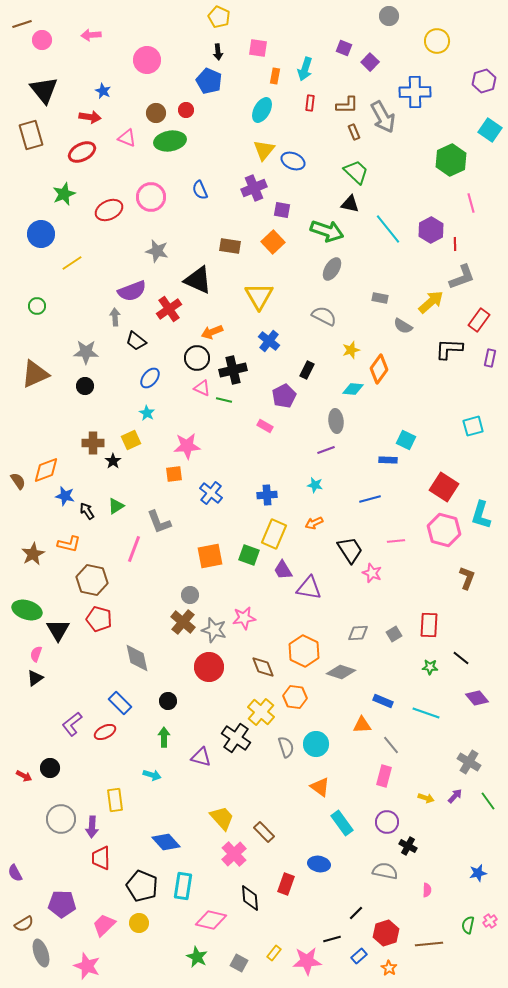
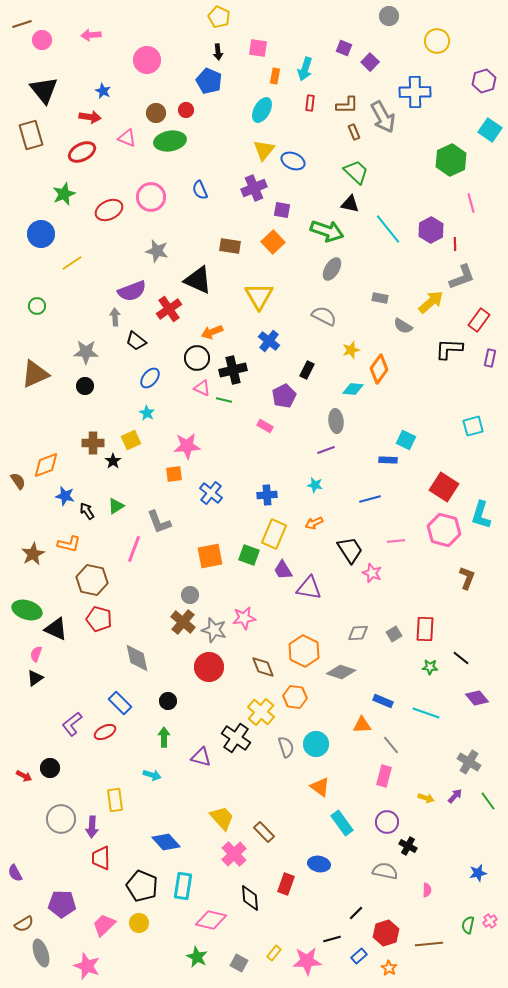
orange diamond at (46, 470): moved 5 px up
red rectangle at (429, 625): moved 4 px left, 4 px down
black triangle at (58, 630): moved 2 px left, 1 px up; rotated 35 degrees counterclockwise
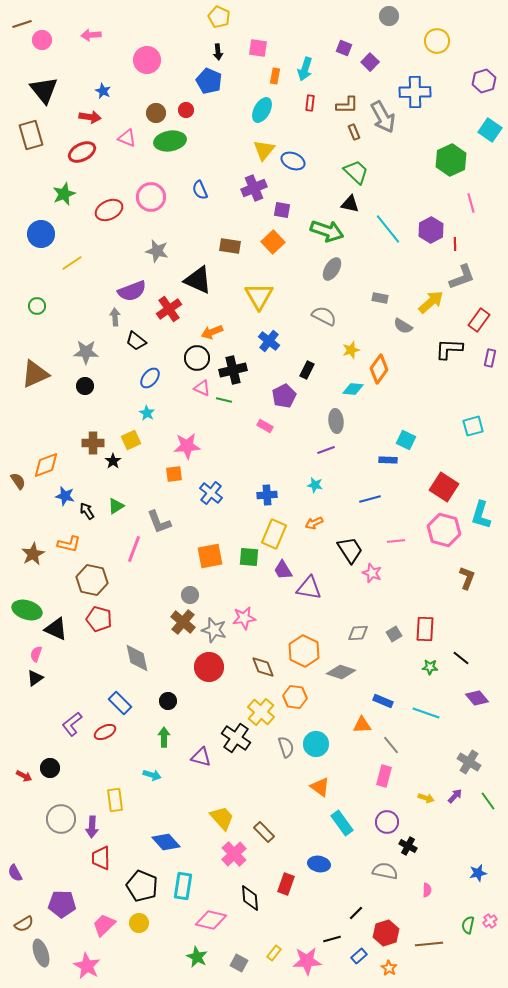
green square at (249, 555): moved 2 px down; rotated 15 degrees counterclockwise
pink star at (87, 966): rotated 8 degrees clockwise
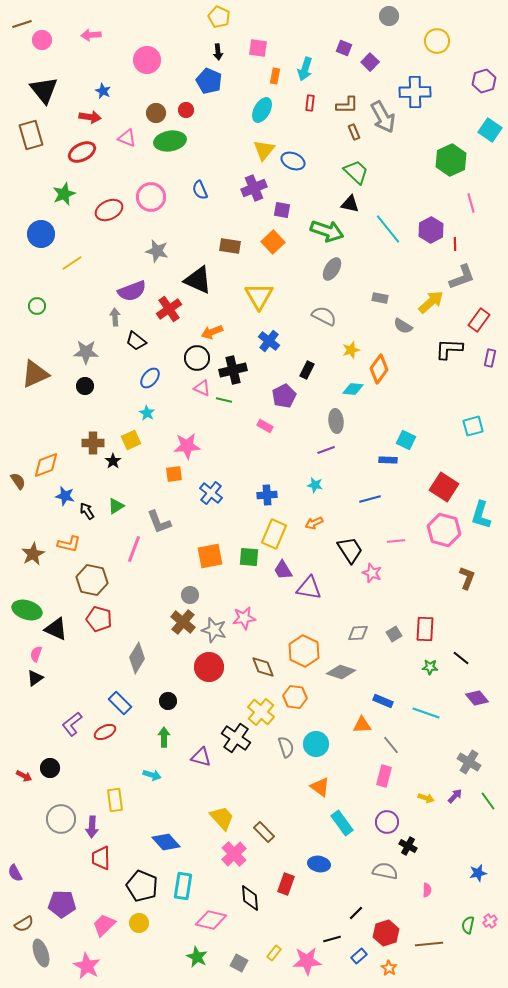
gray diamond at (137, 658): rotated 44 degrees clockwise
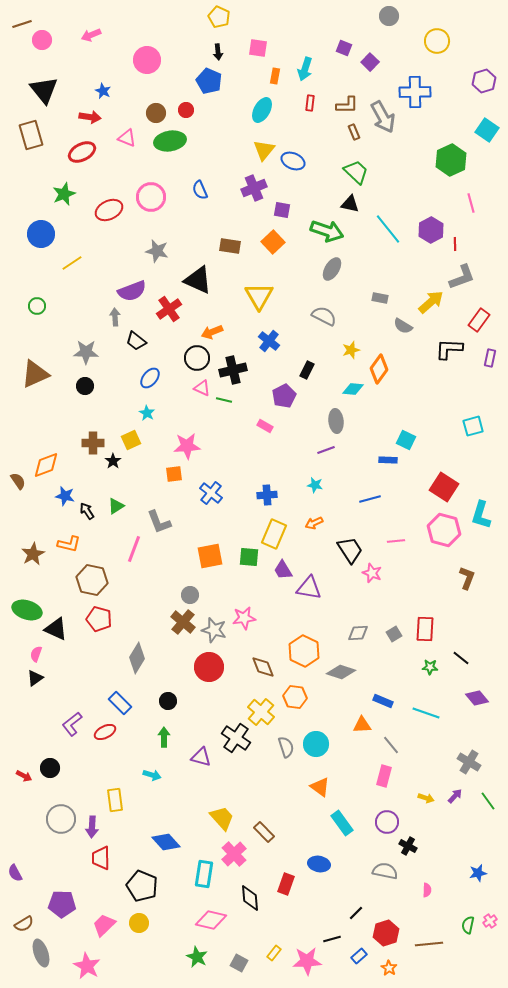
pink arrow at (91, 35): rotated 18 degrees counterclockwise
cyan square at (490, 130): moved 3 px left
cyan rectangle at (183, 886): moved 21 px right, 12 px up
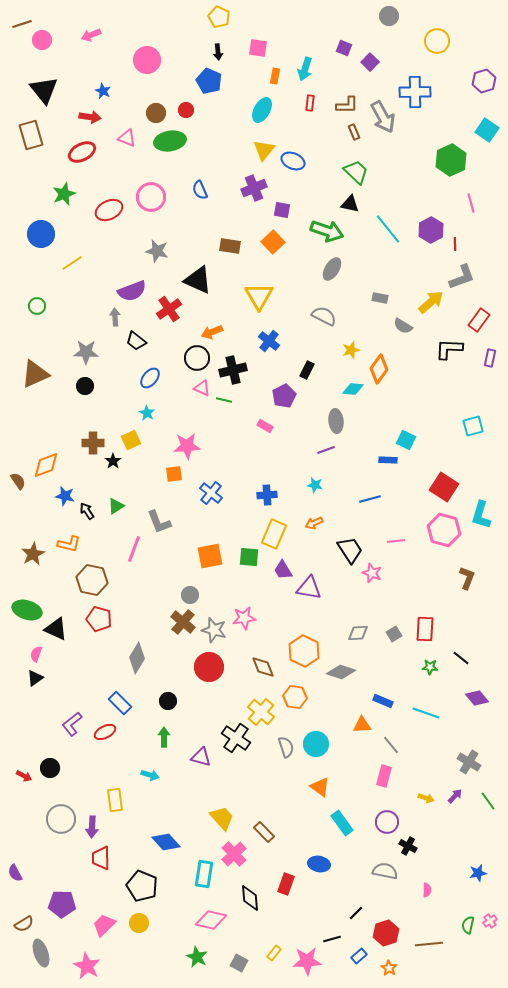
cyan arrow at (152, 775): moved 2 px left
